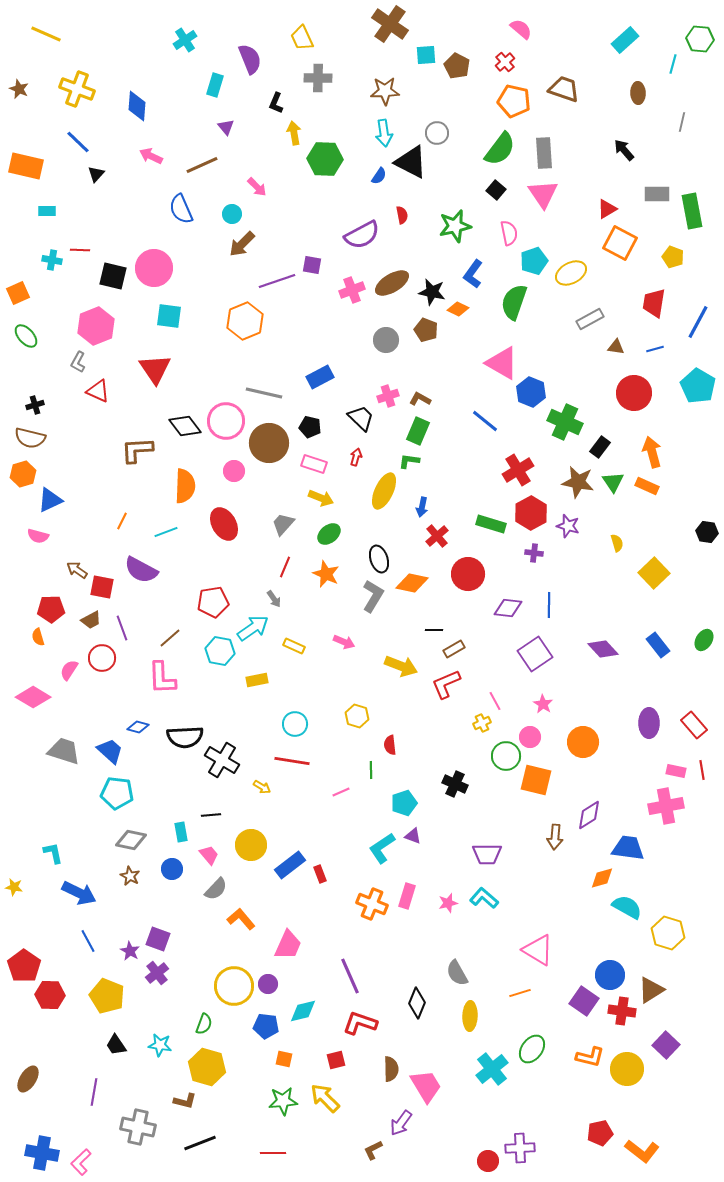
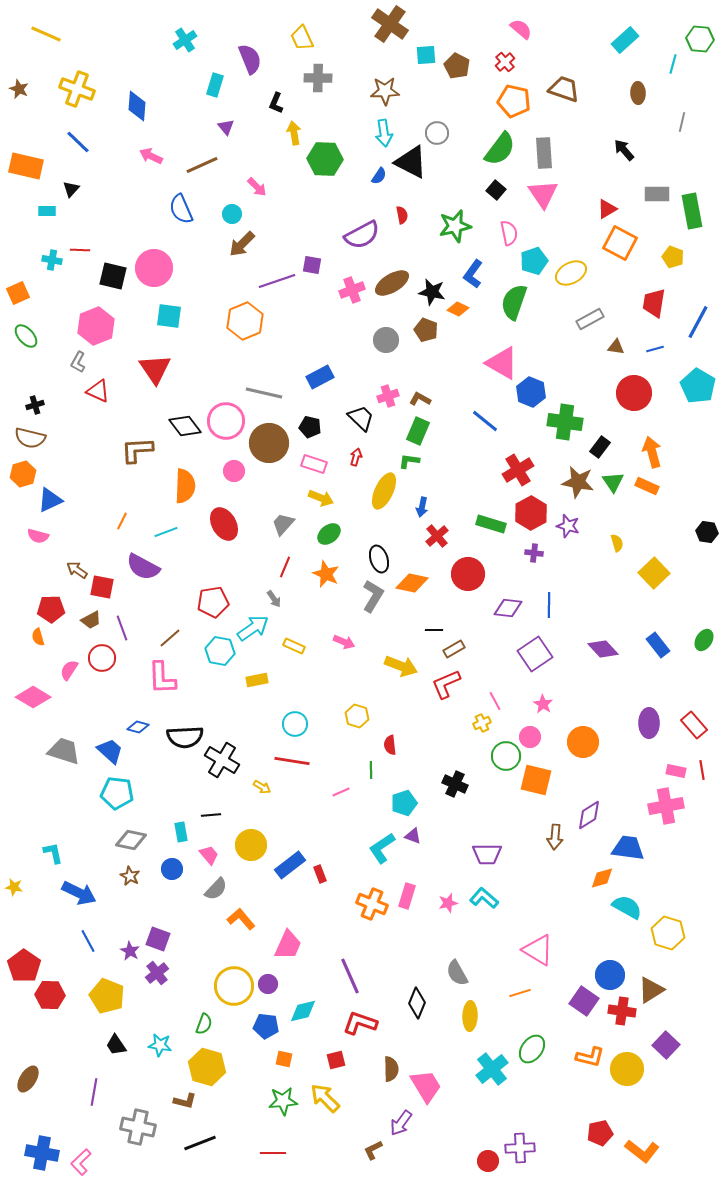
black triangle at (96, 174): moved 25 px left, 15 px down
green cross at (565, 422): rotated 16 degrees counterclockwise
purple semicircle at (141, 570): moved 2 px right, 3 px up
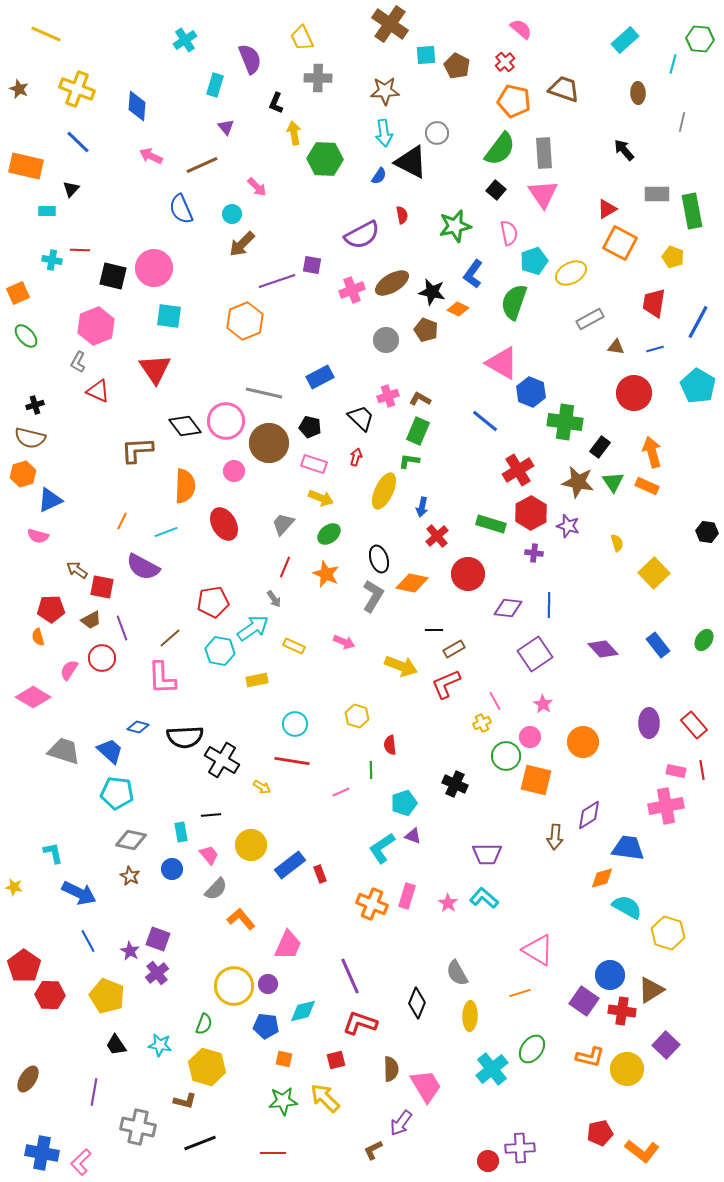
pink star at (448, 903): rotated 24 degrees counterclockwise
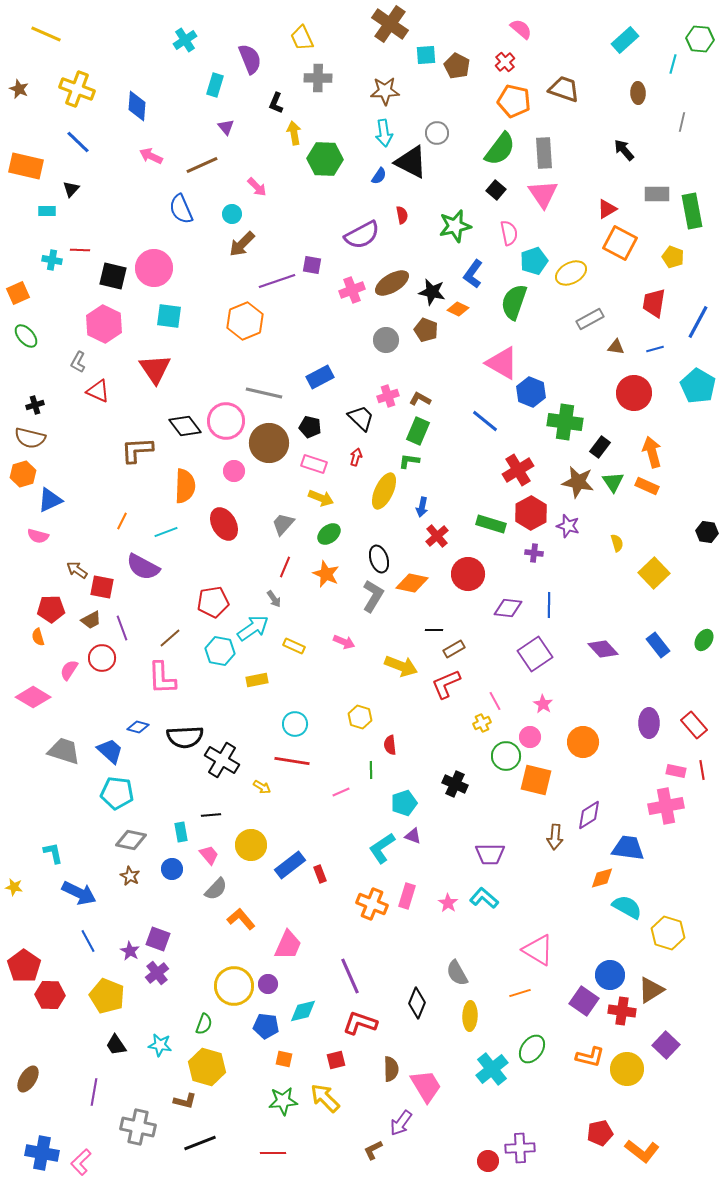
pink hexagon at (96, 326): moved 8 px right, 2 px up; rotated 12 degrees counterclockwise
yellow hexagon at (357, 716): moved 3 px right, 1 px down
purple trapezoid at (487, 854): moved 3 px right
